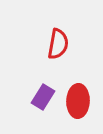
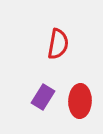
red ellipse: moved 2 px right
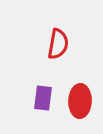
purple rectangle: moved 1 px down; rotated 25 degrees counterclockwise
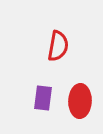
red semicircle: moved 2 px down
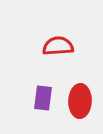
red semicircle: rotated 104 degrees counterclockwise
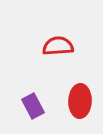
purple rectangle: moved 10 px left, 8 px down; rotated 35 degrees counterclockwise
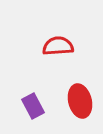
red ellipse: rotated 16 degrees counterclockwise
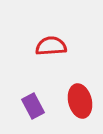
red semicircle: moved 7 px left
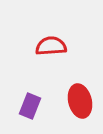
purple rectangle: moved 3 px left; rotated 50 degrees clockwise
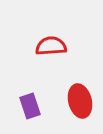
purple rectangle: rotated 40 degrees counterclockwise
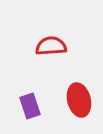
red ellipse: moved 1 px left, 1 px up
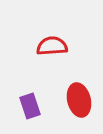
red semicircle: moved 1 px right
